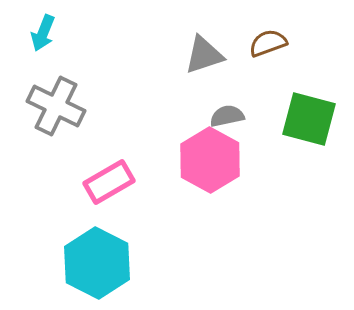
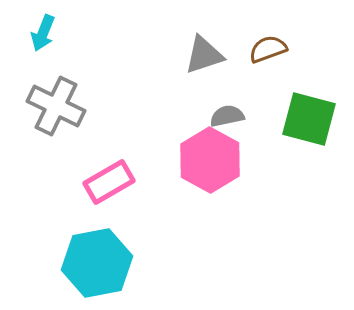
brown semicircle: moved 6 px down
cyan hexagon: rotated 22 degrees clockwise
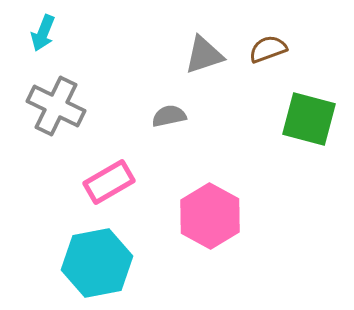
gray semicircle: moved 58 px left
pink hexagon: moved 56 px down
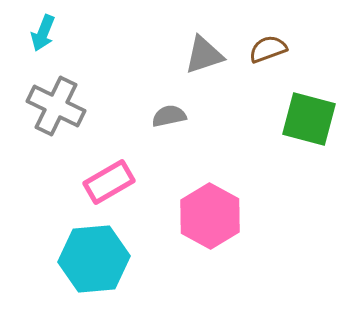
cyan hexagon: moved 3 px left, 4 px up; rotated 6 degrees clockwise
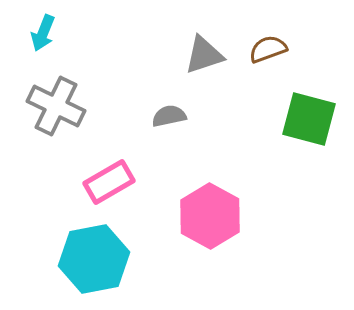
cyan hexagon: rotated 6 degrees counterclockwise
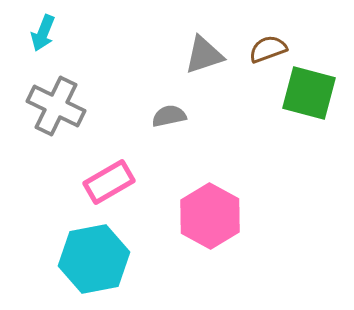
green square: moved 26 px up
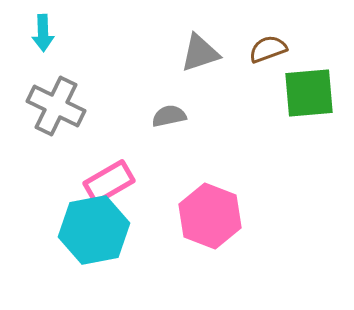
cyan arrow: rotated 24 degrees counterclockwise
gray triangle: moved 4 px left, 2 px up
green square: rotated 20 degrees counterclockwise
pink hexagon: rotated 8 degrees counterclockwise
cyan hexagon: moved 29 px up
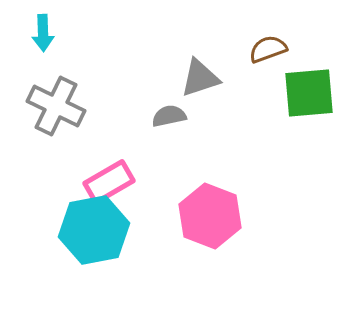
gray triangle: moved 25 px down
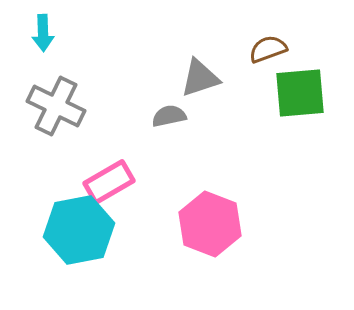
green square: moved 9 px left
pink hexagon: moved 8 px down
cyan hexagon: moved 15 px left
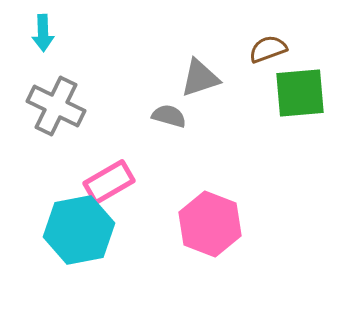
gray semicircle: rotated 28 degrees clockwise
